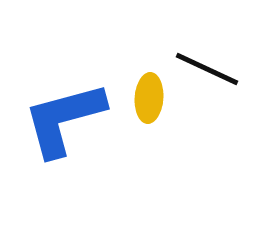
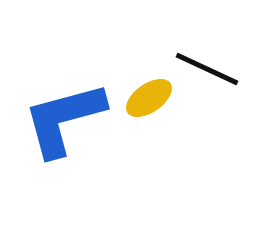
yellow ellipse: rotated 51 degrees clockwise
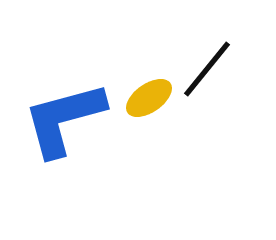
black line: rotated 76 degrees counterclockwise
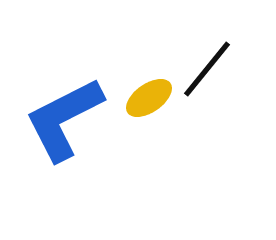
blue L-shape: rotated 12 degrees counterclockwise
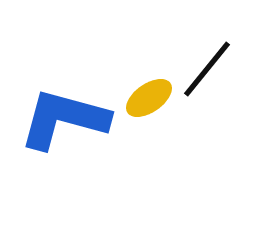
blue L-shape: rotated 42 degrees clockwise
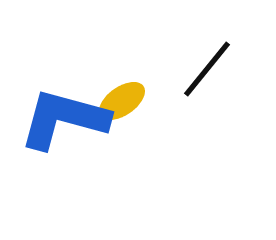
yellow ellipse: moved 27 px left, 3 px down
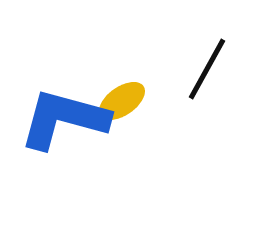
black line: rotated 10 degrees counterclockwise
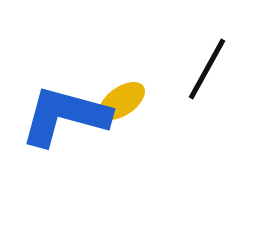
blue L-shape: moved 1 px right, 3 px up
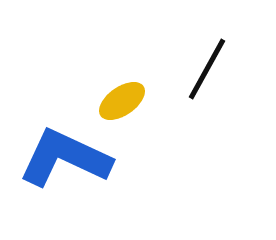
blue L-shape: moved 42 px down; rotated 10 degrees clockwise
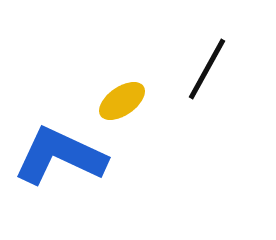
blue L-shape: moved 5 px left, 2 px up
